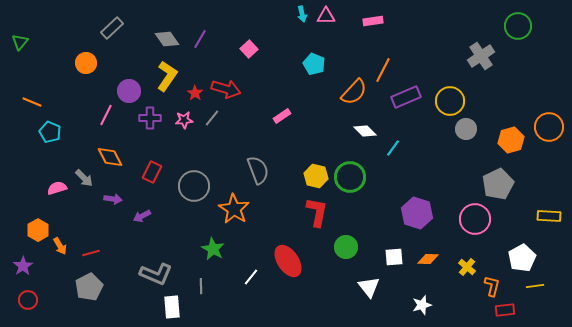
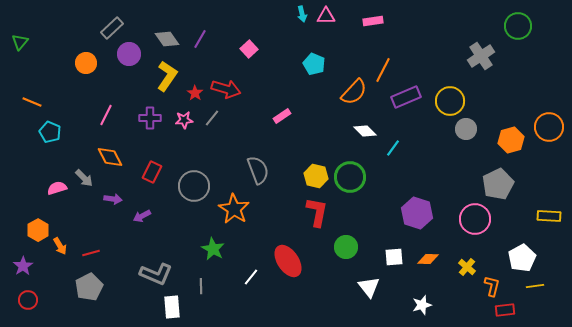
purple circle at (129, 91): moved 37 px up
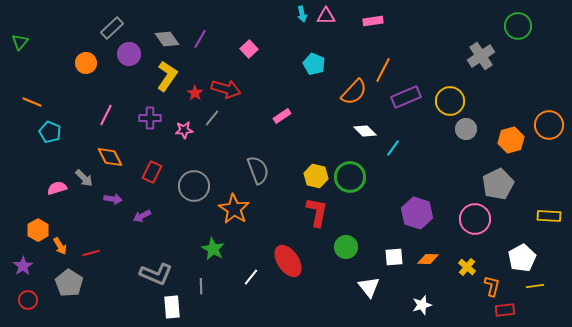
pink star at (184, 120): moved 10 px down
orange circle at (549, 127): moved 2 px up
gray pentagon at (89, 287): moved 20 px left, 4 px up; rotated 12 degrees counterclockwise
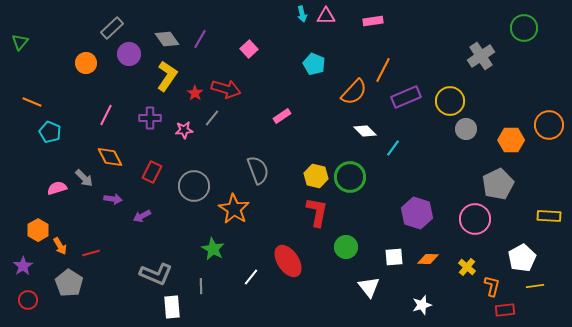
green circle at (518, 26): moved 6 px right, 2 px down
orange hexagon at (511, 140): rotated 15 degrees clockwise
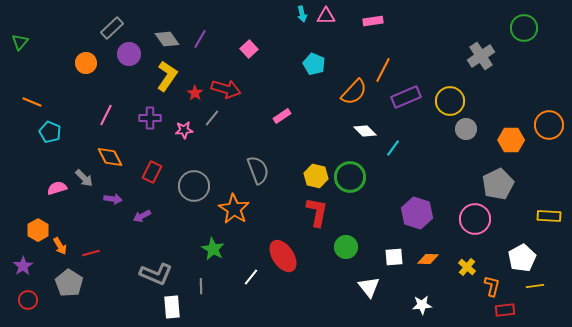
red ellipse at (288, 261): moved 5 px left, 5 px up
white star at (422, 305): rotated 12 degrees clockwise
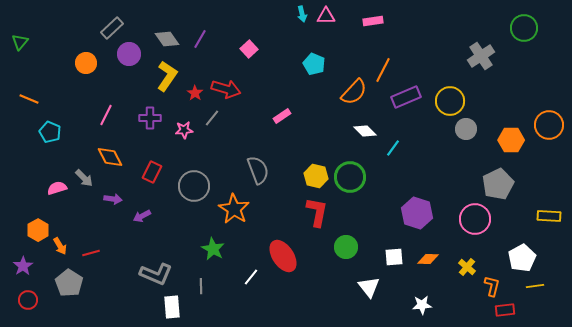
orange line at (32, 102): moved 3 px left, 3 px up
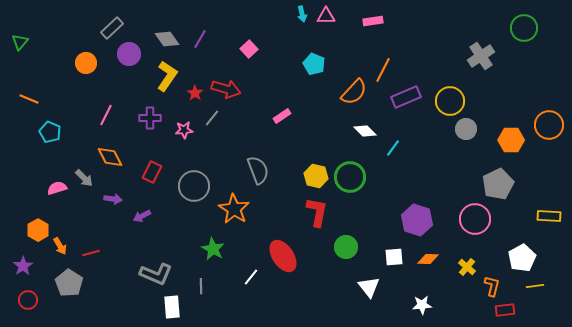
purple hexagon at (417, 213): moved 7 px down
